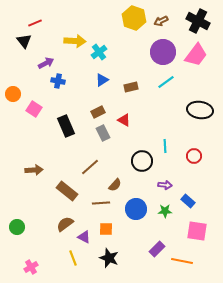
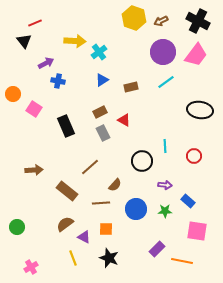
brown rectangle at (98, 112): moved 2 px right
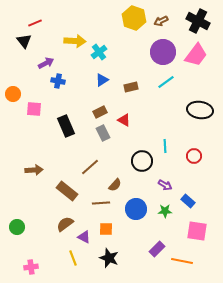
pink square at (34, 109): rotated 28 degrees counterclockwise
purple arrow at (165, 185): rotated 24 degrees clockwise
pink cross at (31, 267): rotated 24 degrees clockwise
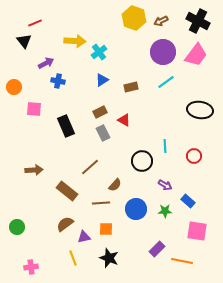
orange circle at (13, 94): moved 1 px right, 7 px up
purple triangle at (84, 237): rotated 40 degrees counterclockwise
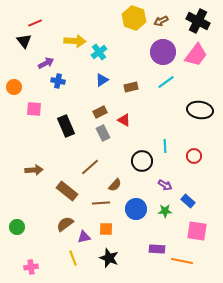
purple rectangle at (157, 249): rotated 49 degrees clockwise
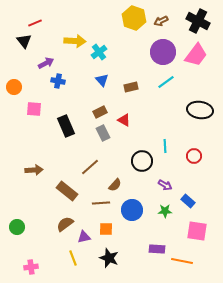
blue triangle at (102, 80): rotated 40 degrees counterclockwise
blue circle at (136, 209): moved 4 px left, 1 px down
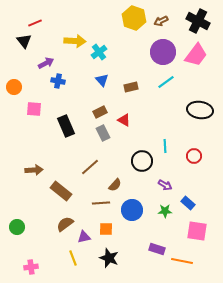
brown rectangle at (67, 191): moved 6 px left
blue rectangle at (188, 201): moved 2 px down
purple rectangle at (157, 249): rotated 14 degrees clockwise
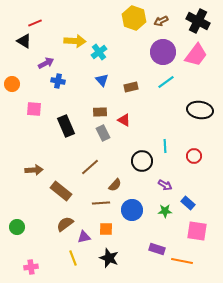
black triangle at (24, 41): rotated 21 degrees counterclockwise
orange circle at (14, 87): moved 2 px left, 3 px up
brown rectangle at (100, 112): rotated 24 degrees clockwise
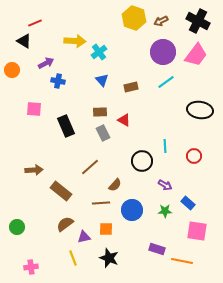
orange circle at (12, 84): moved 14 px up
